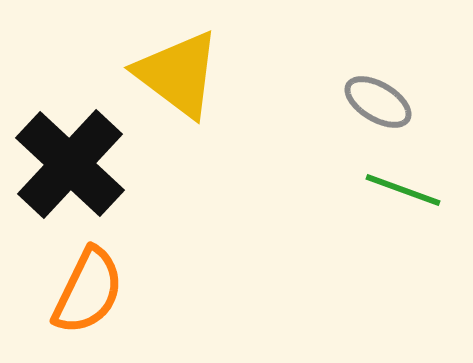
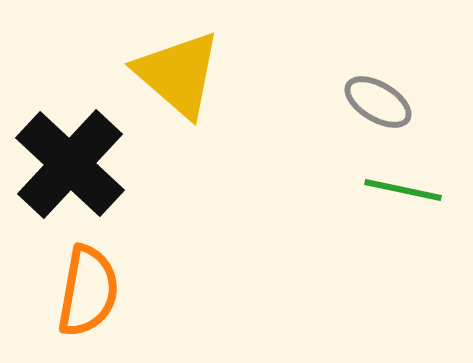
yellow triangle: rotated 4 degrees clockwise
green line: rotated 8 degrees counterclockwise
orange semicircle: rotated 16 degrees counterclockwise
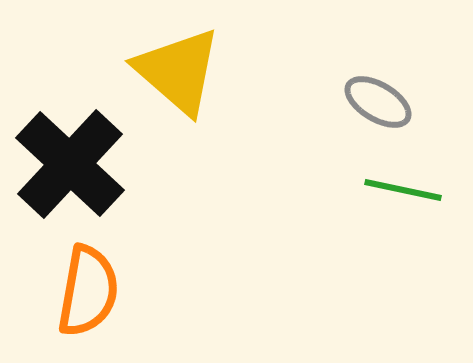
yellow triangle: moved 3 px up
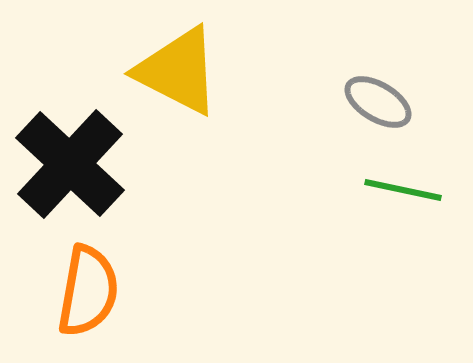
yellow triangle: rotated 14 degrees counterclockwise
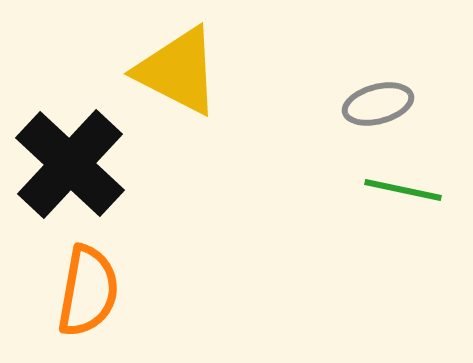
gray ellipse: moved 2 px down; rotated 46 degrees counterclockwise
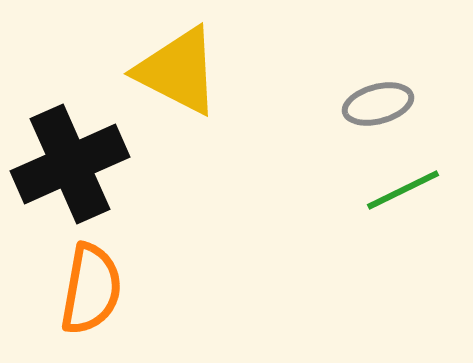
black cross: rotated 23 degrees clockwise
green line: rotated 38 degrees counterclockwise
orange semicircle: moved 3 px right, 2 px up
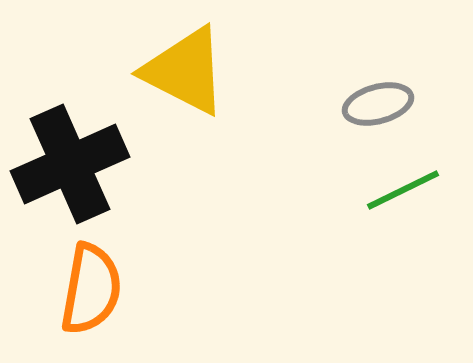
yellow triangle: moved 7 px right
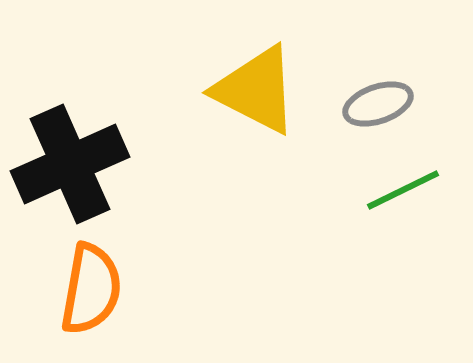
yellow triangle: moved 71 px right, 19 px down
gray ellipse: rotated 4 degrees counterclockwise
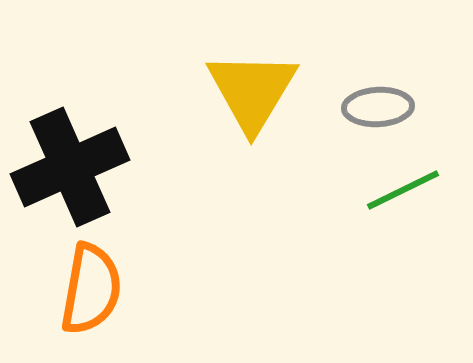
yellow triangle: moved 4 px left, 1 px down; rotated 34 degrees clockwise
gray ellipse: moved 3 px down; rotated 16 degrees clockwise
black cross: moved 3 px down
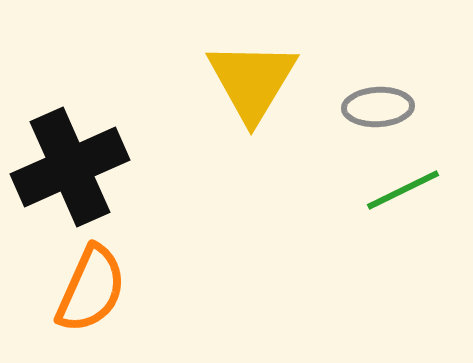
yellow triangle: moved 10 px up
orange semicircle: rotated 14 degrees clockwise
